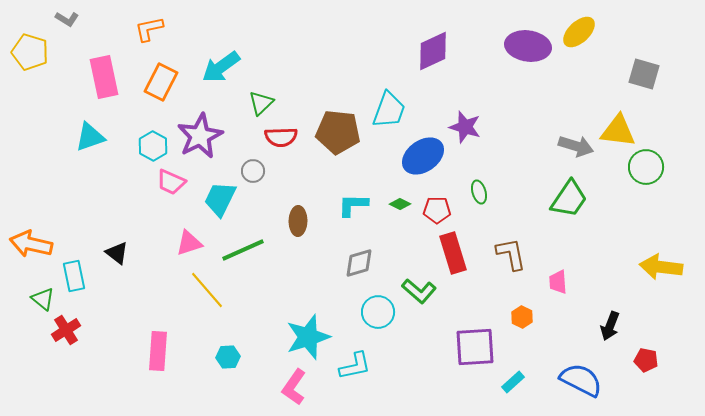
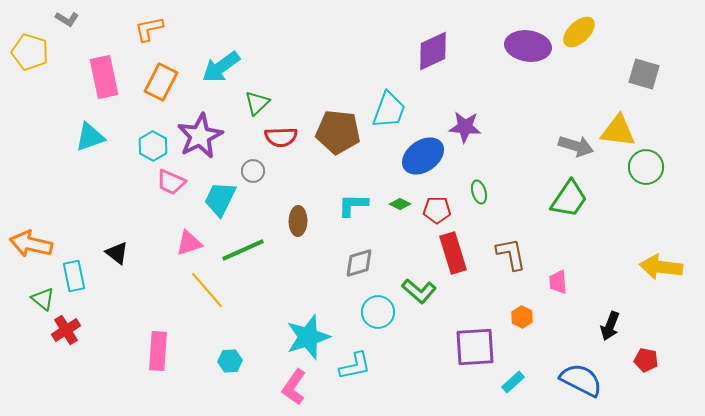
green triangle at (261, 103): moved 4 px left
purple star at (465, 127): rotated 12 degrees counterclockwise
cyan hexagon at (228, 357): moved 2 px right, 4 px down
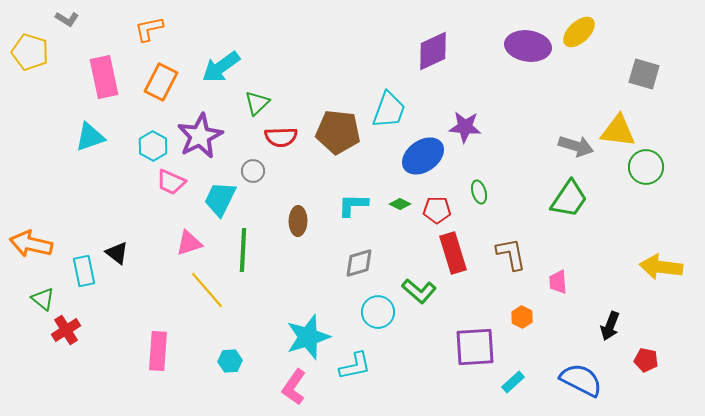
green line at (243, 250): rotated 63 degrees counterclockwise
cyan rectangle at (74, 276): moved 10 px right, 5 px up
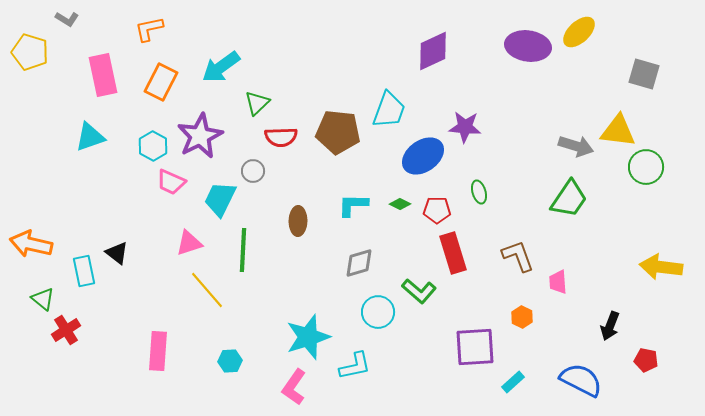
pink rectangle at (104, 77): moved 1 px left, 2 px up
brown L-shape at (511, 254): moved 7 px right, 2 px down; rotated 9 degrees counterclockwise
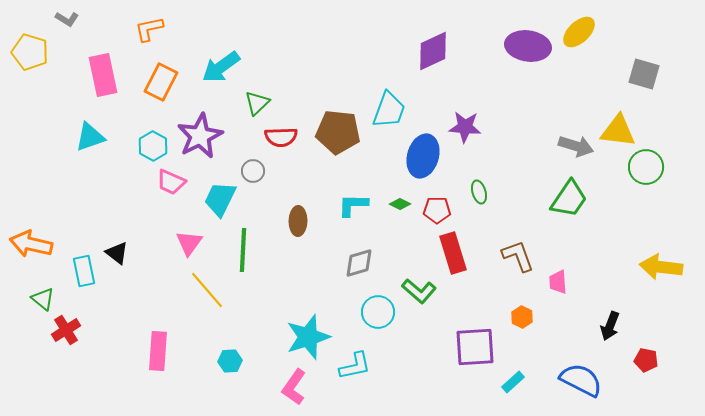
blue ellipse at (423, 156): rotated 39 degrees counterclockwise
pink triangle at (189, 243): rotated 36 degrees counterclockwise
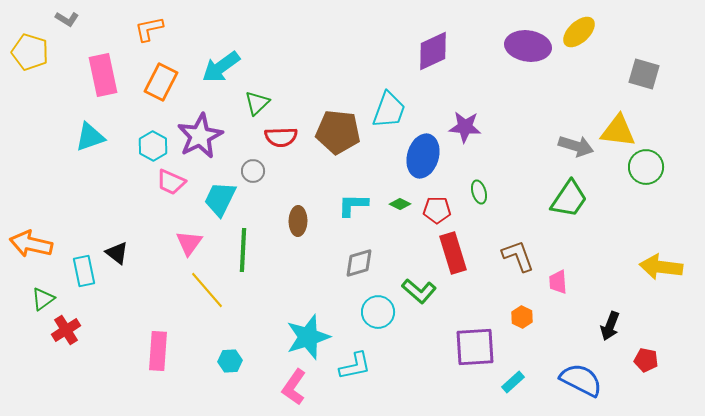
green triangle at (43, 299): rotated 45 degrees clockwise
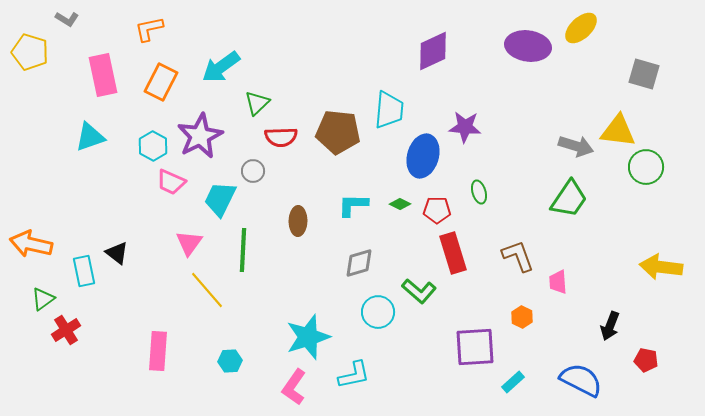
yellow ellipse at (579, 32): moved 2 px right, 4 px up
cyan trapezoid at (389, 110): rotated 15 degrees counterclockwise
cyan L-shape at (355, 366): moved 1 px left, 9 px down
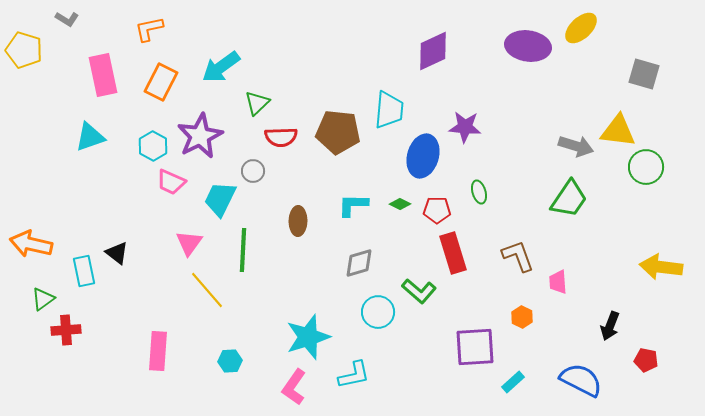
yellow pentagon at (30, 52): moved 6 px left, 2 px up
red cross at (66, 330): rotated 28 degrees clockwise
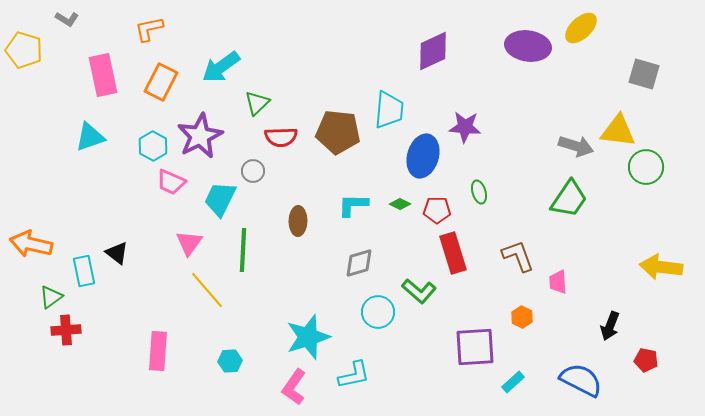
green triangle at (43, 299): moved 8 px right, 2 px up
